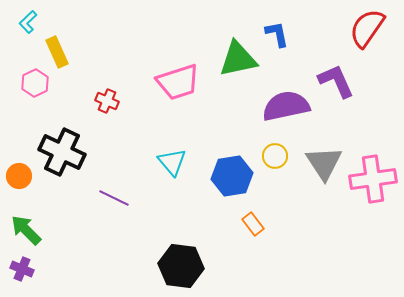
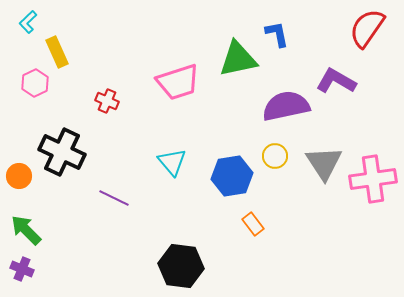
purple L-shape: rotated 36 degrees counterclockwise
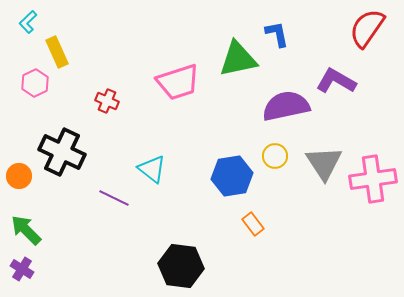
cyan triangle: moved 20 px left, 7 px down; rotated 12 degrees counterclockwise
purple cross: rotated 10 degrees clockwise
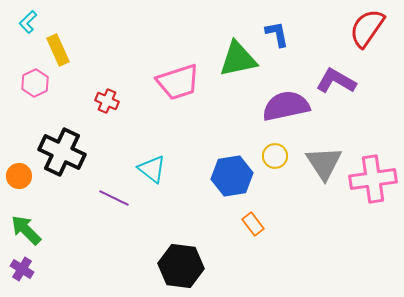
yellow rectangle: moved 1 px right, 2 px up
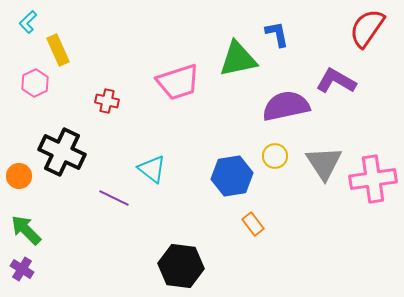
red cross: rotated 10 degrees counterclockwise
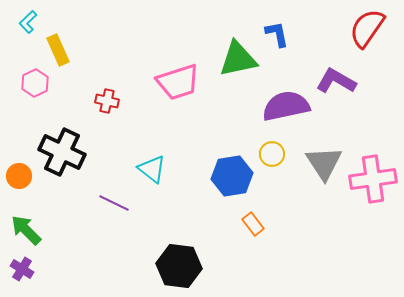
yellow circle: moved 3 px left, 2 px up
purple line: moved 5 px down
black hexagon: moved 2 px left
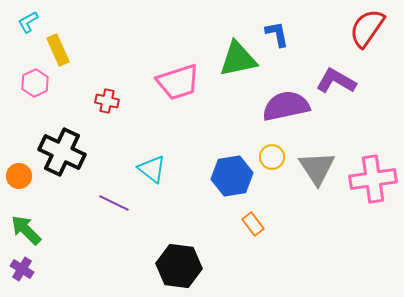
cyan L-shape: rotated 15 degrees clockwise
yellow circle: moved 3 px down
gray triangle: moved 7 px left, 5 px down
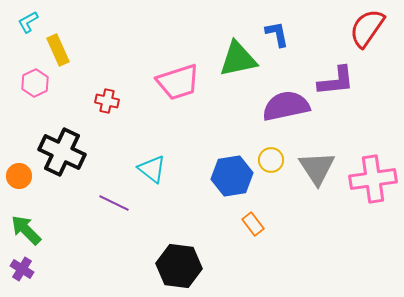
purple L-shape: rotated 144 degrees clockwise
yellow circle: moved 1 px left, 3 px down
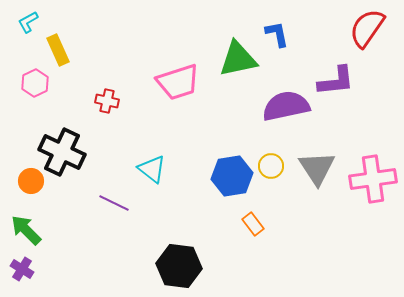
yellow circle: moved 6 px down
orange circle: moved 12 px right, 5 px down
